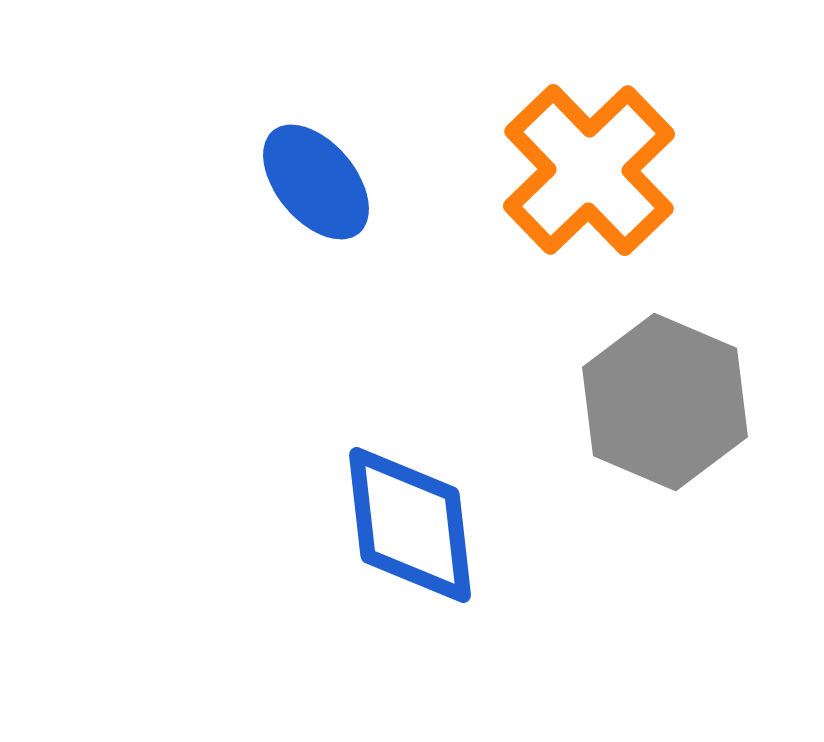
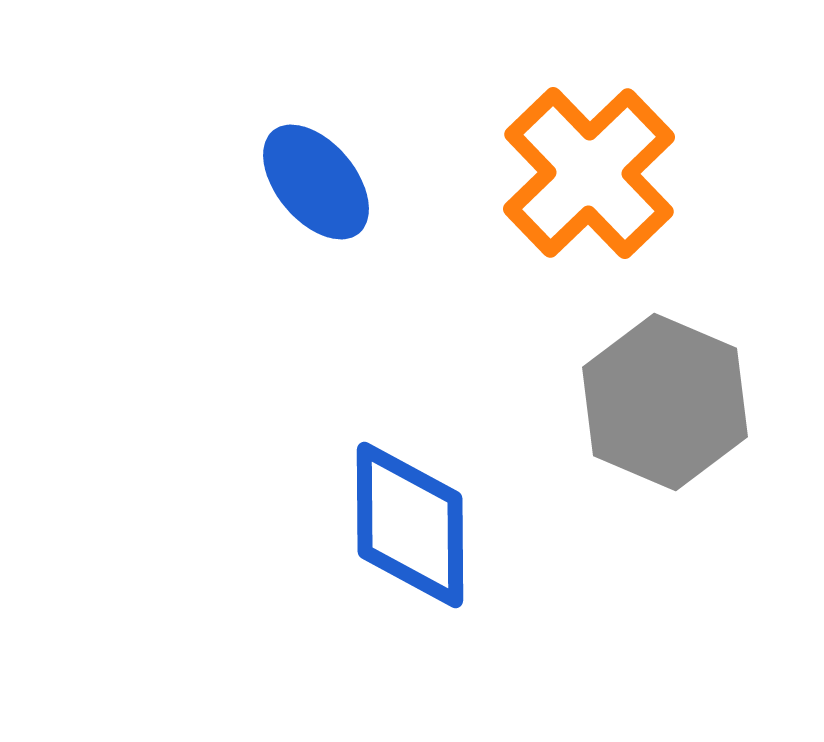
orange cross: moved 3 px down
blue diamond: rotated 6 degrees clockwise
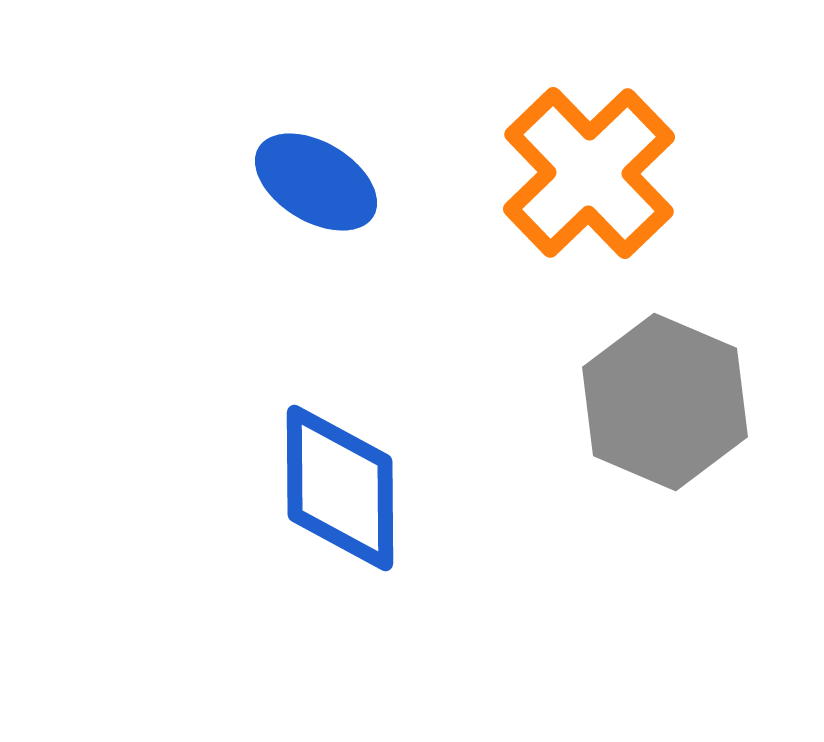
blue ellipse: rotated 19 degrees counterclockwise
blue diamond: moved 70 px left, 37 px up
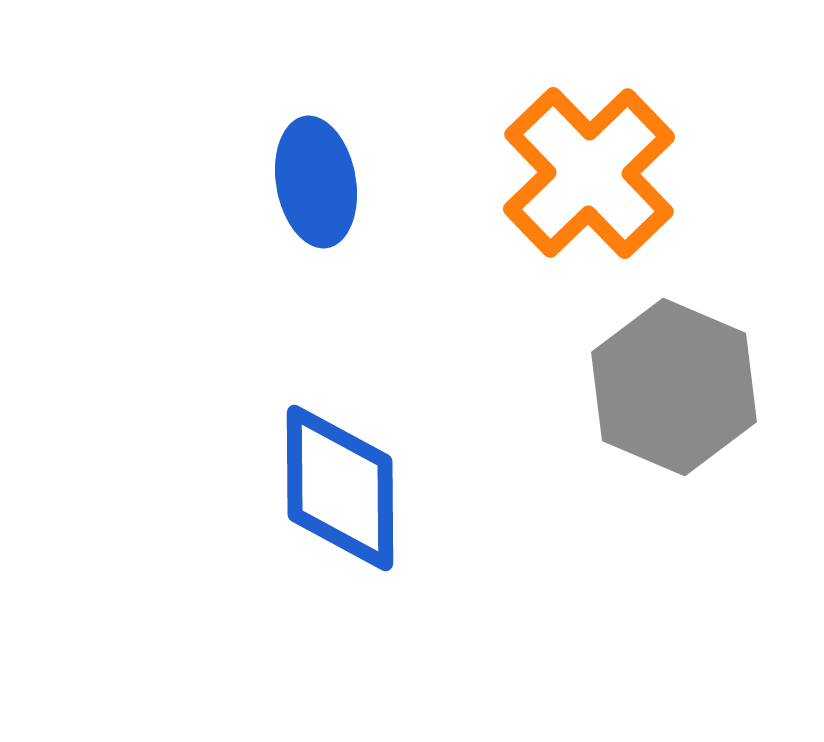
blue ellipse: rotated 49 degrees clockwise
gray hexagon: moved 9 px right, 15 px up
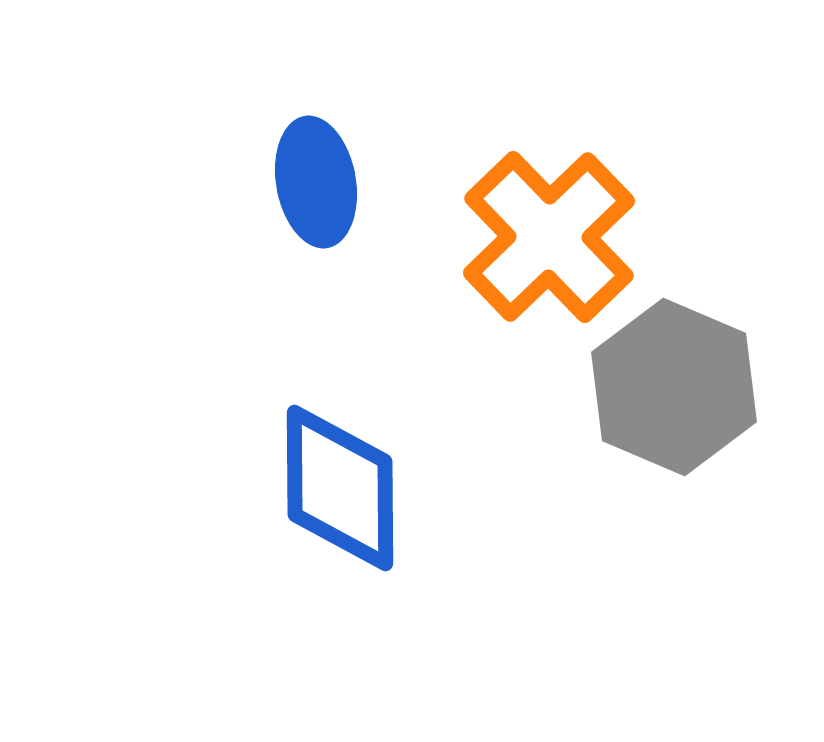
orange cross: moved 40 px left, 64 px down
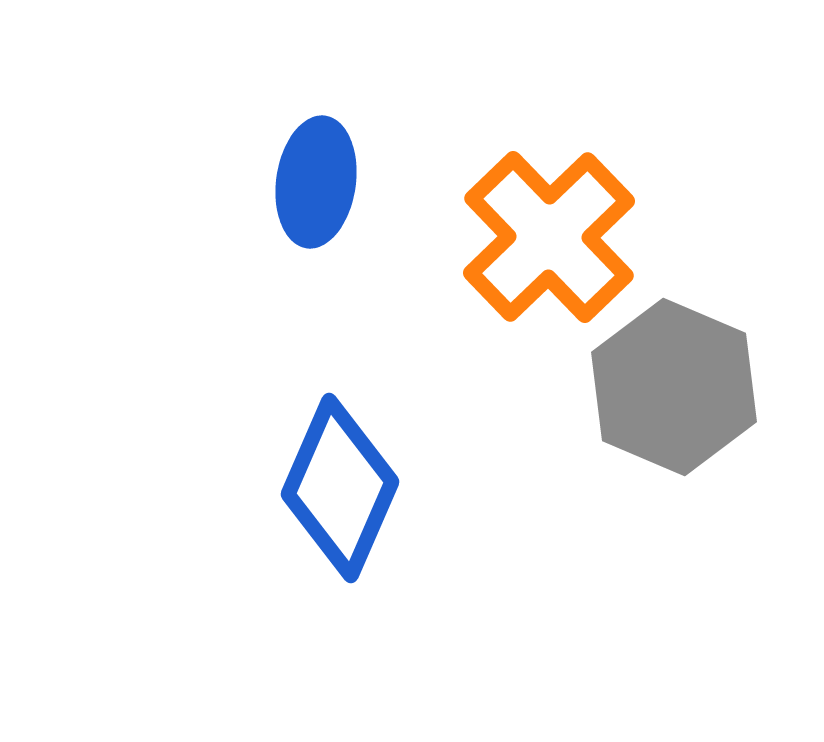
blue ellipse: rotated 18 degrees clockwise
blue diamond: rotated 24 degrees clockwise
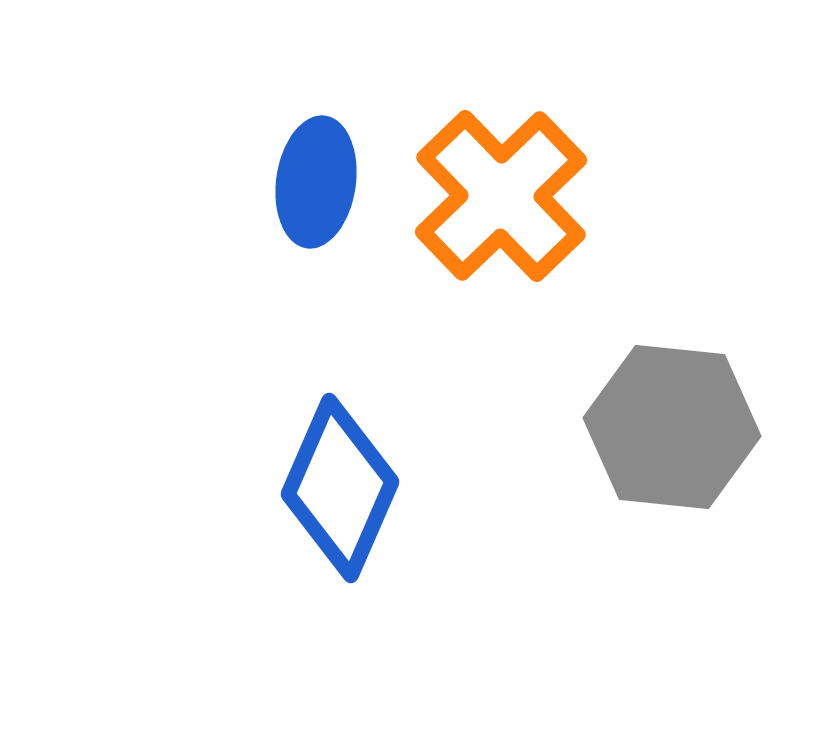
orange cross: moved 48 px left, 41 px up
gray hexagon: moved 2 px left, 40 px down; rotated 17 degrees counterclockwise
